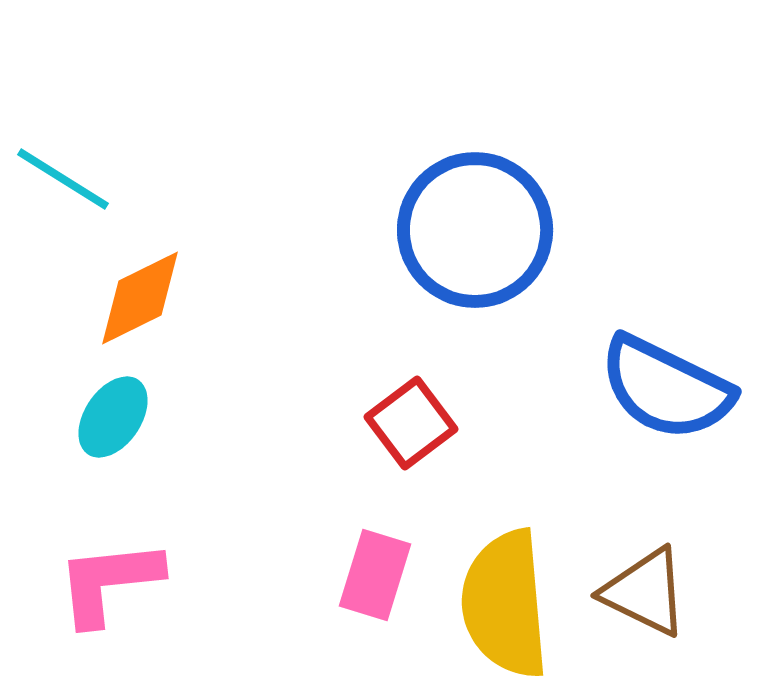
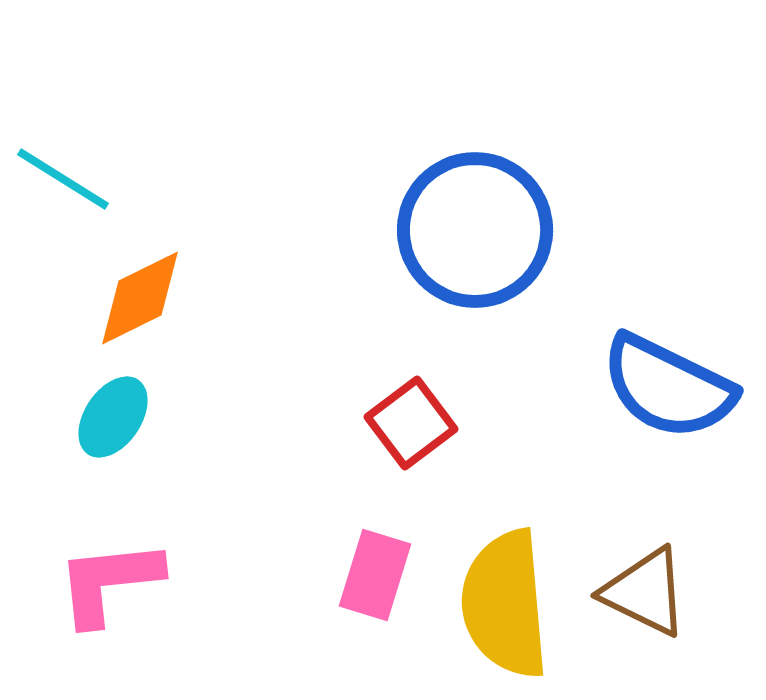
blue semicircle: moved 2 px right, 1 px up
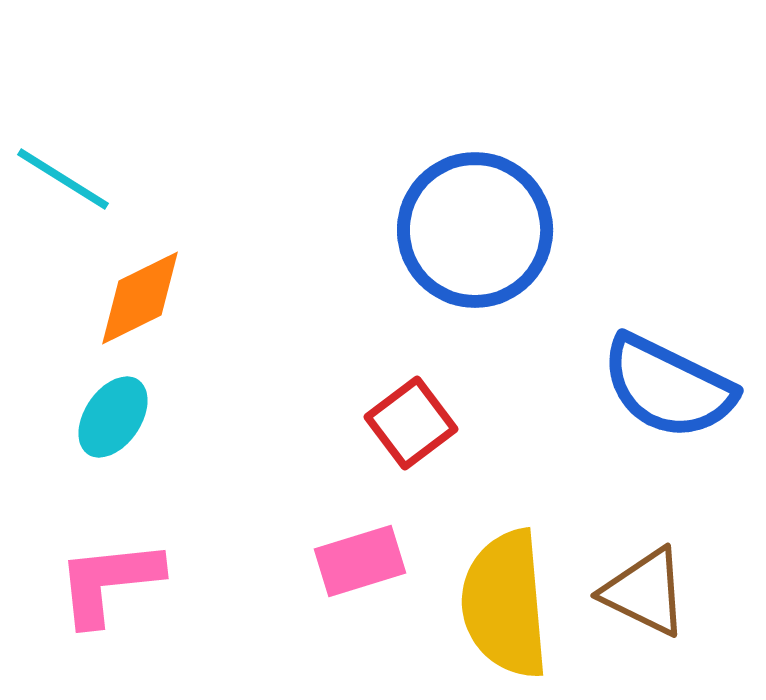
pink rectangle: moved 15 px left, 14 px up; rotated 56 degrees clockwise
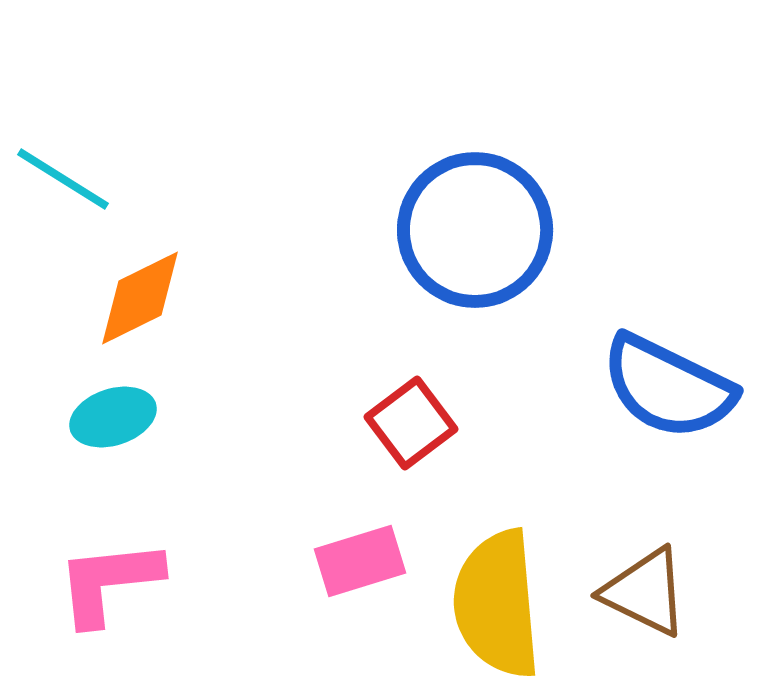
cyan ellipse: rotated 38 degrees clockwise
yellow semicircle: moved 8 px left
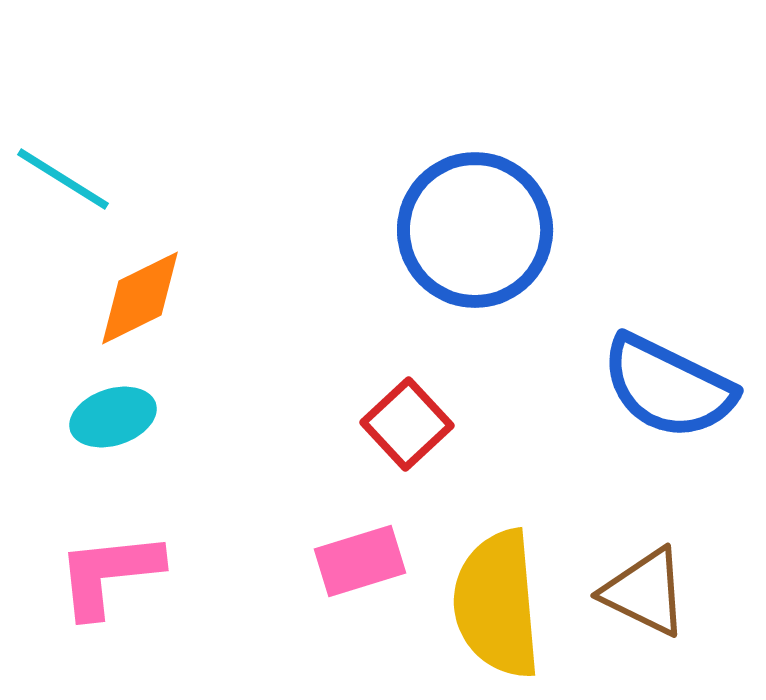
red square: moved 4 px left, 1 px down; rotated 6 degrees counterclockwise
pink L-shape: moved 8 px up
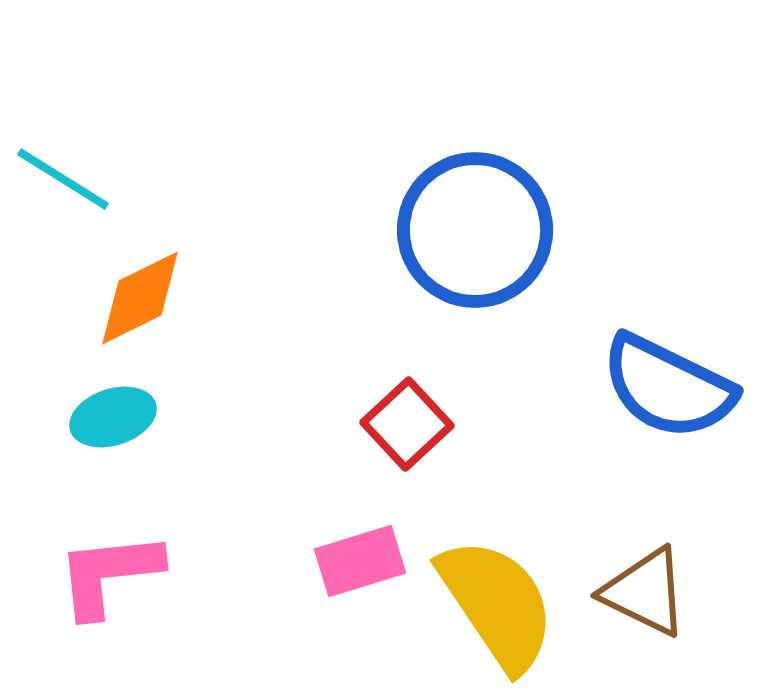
yellow semicircle: rotated 151 degrees clockwise
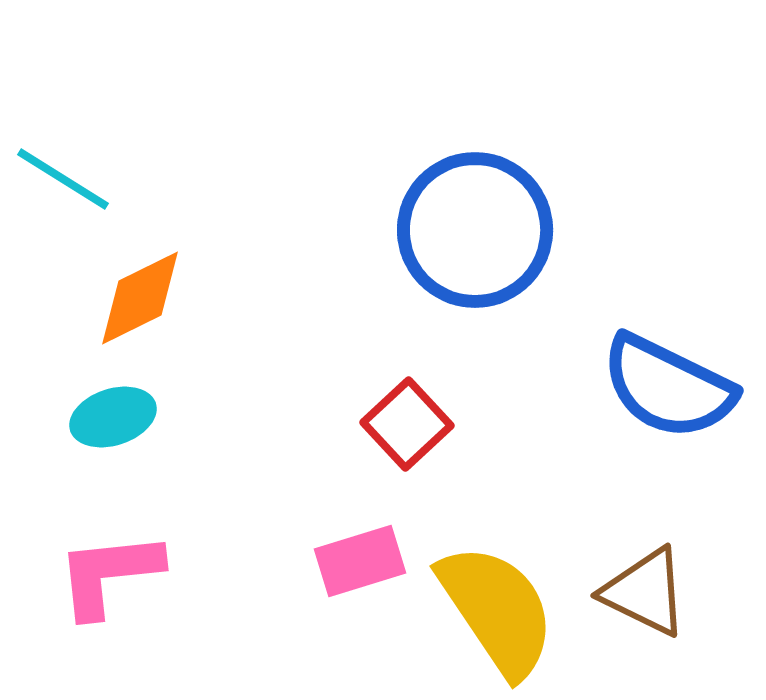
yellow semicircle: moved 6 px down
